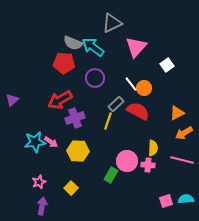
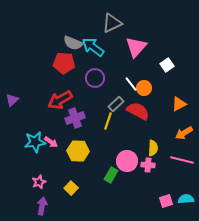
orange triangle: moved 2 px right, 9 px up
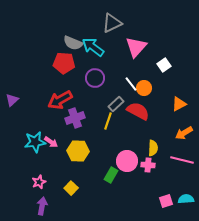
white square: moved 3 px left
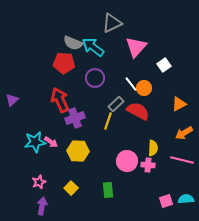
red arrow: rotated 95 degrees clockwise
green rectangle: moved 3 px left, 15 px down; rotated 35 degrees counterclockwise
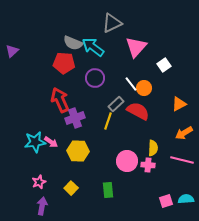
purple triangle: moved 49 px up
